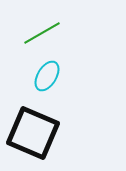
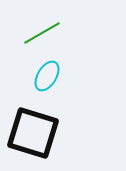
black square: rotated 6 degrees counterclockwise
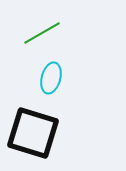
cyan ellipse: moved 4 px right, 2 px down; rotated 16 degrees counterclockwise
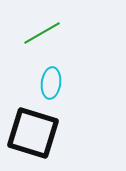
cyan ellipse: moved 5 px down; rotated 8 degrees counterclockwise
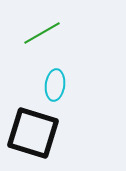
cyan ellipse: moved 4 px right, 2 px down
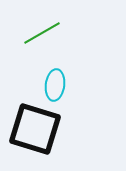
black square: moved 2 px right, 4 px up
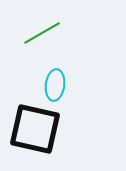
black square: rotated 4 degrees counterclockwise
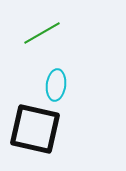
cyan ellipse: moved 1 px right
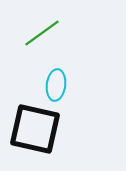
green line: rotated 6 degrees counterclockwise
